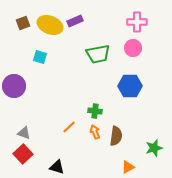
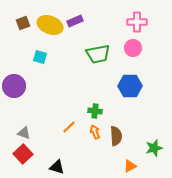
brown semicircle: rotated 12 degrees counterclockwise
orange triangle: moved 2 px right, 1 px up
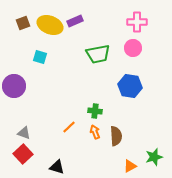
blue hexagon: rotated 10 degrees clockwise
green star: moved 9 px down
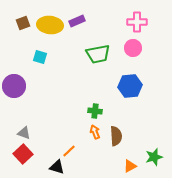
purple rectangle: moved 2 px right
yellow ellipse: rotated 15 degrees counterclockwise
blue hexagon: rotated 15 degrees counterclockwise
orange line: moved 24 px down
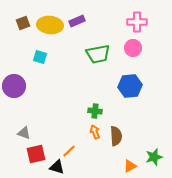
red square: moved 13 px right; rotated 30 degrees clockwise
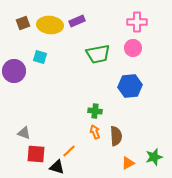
purple circle: moved 15 px up
red square: rotated 18 degrees clockwise
orange triangle: moved 2 px left, 3 px up
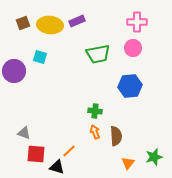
orange triangle: rotated 24 degrees counterclockwise
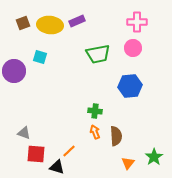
green star: rotated 18 degrees counterclockwise
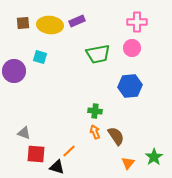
brown square: rotated 16 degrees clockwise
pink circle: moved 1 px left
brown semicircle: rotated 30 degrees counterclockwise
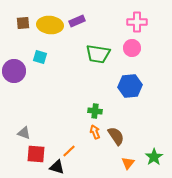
green trapezoid: rotated 20 degrees clockwise
